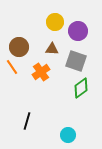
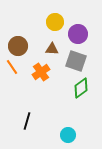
purple circle: moved 3 px down
brown circle: moved 1 px left, 1 px up
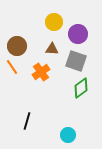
yellow circle: moved 1 px left
brown circle: moved 1 px left
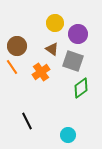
yellow circle: moved 1 px right, 1 px down
brown triangle: rotated 32 degrees clockwise
gray square: moved 3 px left
black line: rotated 42 degrees counterclockwise
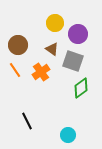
brown circle: moved 1 px right, 1 px up
orange line: moved 3 px right, 3 px down
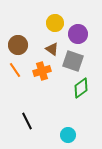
orange cross: moved 1 px right, 1 px up; rotated 18 degrees clockwise
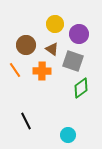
yellow circle: moved 1 px down
purple circle: moved 1 px right
brown circle: moved 8 px right
orange cross: rotated 18 degrees clockwise
black line: moved 1 px left
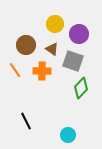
green diamond: rotated 10 degrees counterclockwise
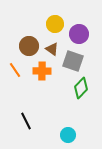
brown circle: moved 3 px right, 1 px down
